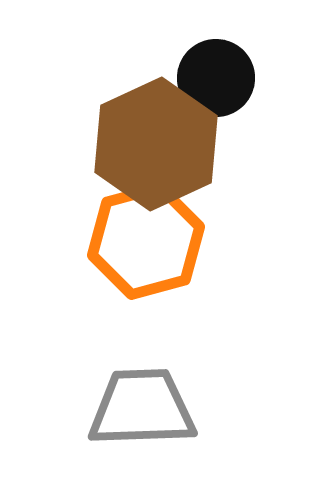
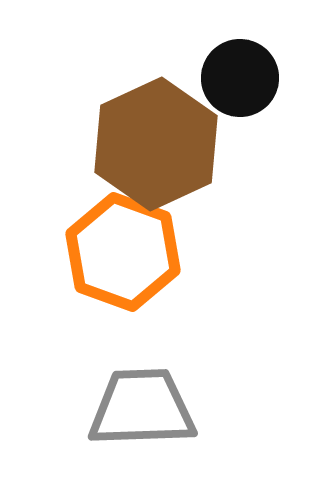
black circle: moved 24 px right
orange hexagon: moved 23 px left, 11 px down; rotated 25 degrees counterclockwise
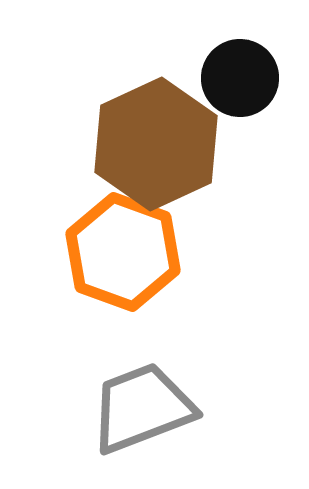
gray trapezoid: rotated 19 degrees counterclockwise
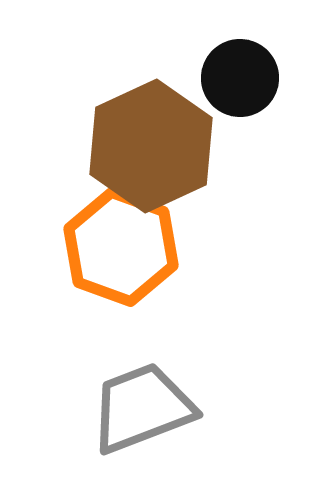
brown hexagon: moved 5 px left, 2 px down
orange hexagon: moved 2 px left, 5 px up
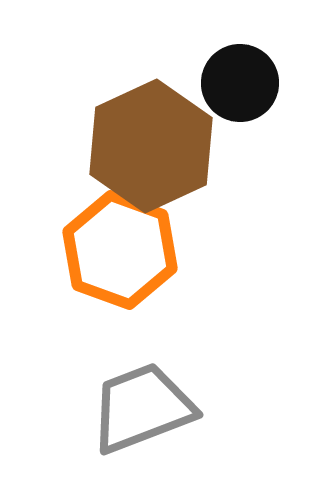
black circle: moved 5 px down
orange hexagon: moved 1 px left, 3 px down
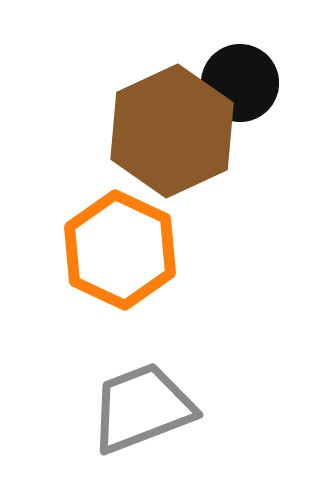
brown hexagon: moved 21 px right, 15 px up
orange hexagon: rotated 5 degrees clockwise
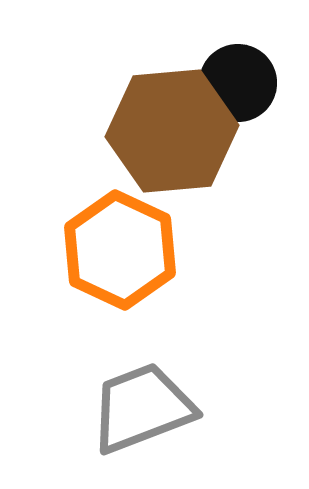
black circle: moved 2 px left
brown hexagon: rotated 20 degrees clockwise
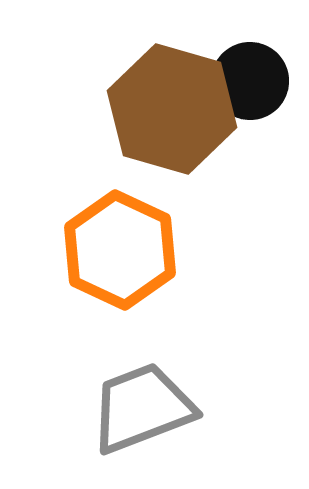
black circle: moved 12 px right, 2 px up
brown hexagon: moved 22 px up; rotated 21 degrees clockwise
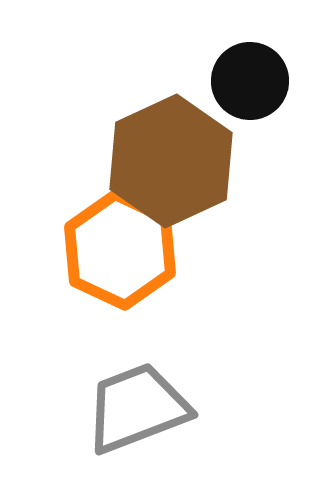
brown hexagon: moved 1 px left, 52 px down; rotated 19 degrees clockwise
gray trapezoid: moved 5 px left
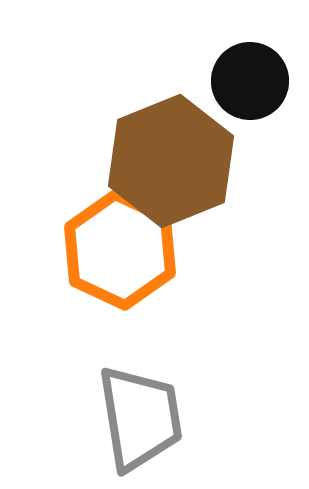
brown hexagon: rotated 3 degrees clockwise
gray trapezoid: moved 3 px right, 10 px down; rotated 102 degrees clockwise
